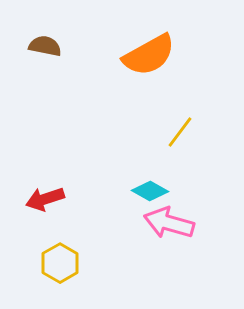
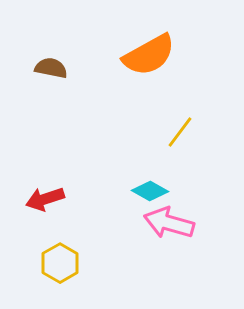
brown semicircle: moved 6 px right, 22 px down
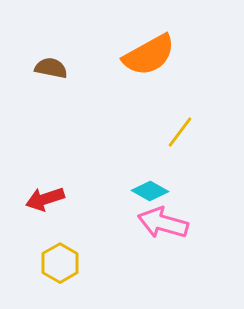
pink arrow: moved 6 px left
